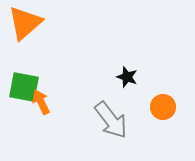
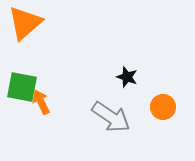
green square: moved 2 px left
gray arrow: moved 3 px up; rotated 18 degrees counterclockwise
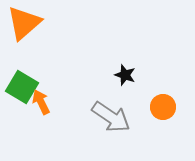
orange triangle: moved 1 px left
black star: moved 2 px left, 2 px up
green square: rotated 20 degrees clockwise
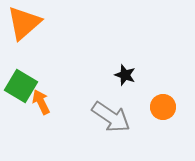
green square: moved 1 px left, 1 px up
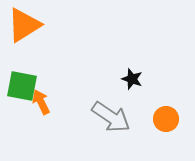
orange triangle: moved 2 px down; rotated 9 degrees clockwise
black star: moved 7 px right, 4 px down
green square: moved 1 px right; rotated 20 degrees counterclockwise
orange circle: moved 3 px right, 12 px down
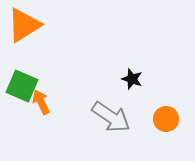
green square: rotated 12 degrees clockwise
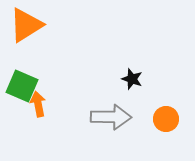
orange triangle: moved 2 px right
orange arrow: moved 3 px left, 2 px down; rotated 15 degrees clockwise
gray arrow: rotated 33 degrees counterclockwise
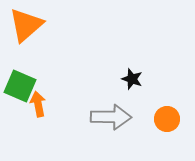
orange triangle: rotated 9 degrees counterclockwise
green square: moved 2 px left
orange circle: moved 1 px right
